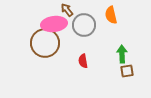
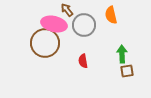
pink ellipse: rotated 20 degrees clockwise
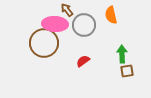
pink ellipse: moved 1 px right; rotated 10 degrees counterclockwise
brown circle: moved 1 px left
red semicircle: rotated 64 degrees clockwise
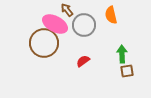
pink ellipse: rotated 25 degrees clockwise
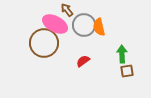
orange semicircle: moved 12 px left, 12 px down
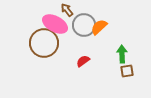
orange semicircle: rotated 60 degrees clockwise
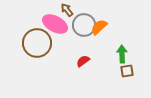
brown circle: moved 7 px left
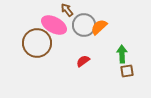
pink ellipse: moved 1 px left, 1 px down
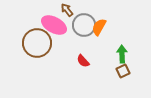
orange semicircle: rotated 18 degrees counterclockwise
red semicircle: rotated 96 degrees counterclockwise
brown square: moved 4 px left; rotated 16 degrees counterclockwise
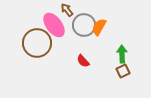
pink ellipse: rotated 25 degrees clockwise
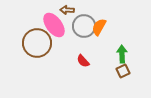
brown arrow: rotated 48 degrees counterclockwise
gray circle: moved 1 px down
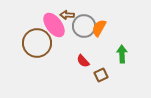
brown arrow: moved 5 px down
orange semicircle: moved 1 px down
brown square: moved 22 px left, 4 px down
